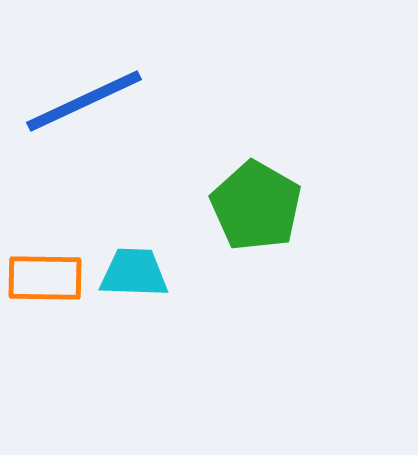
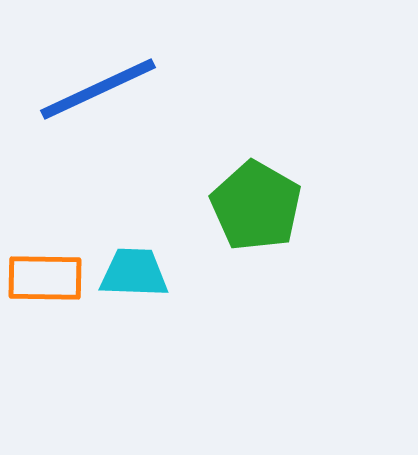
blue line: moved 14 px right, 12 px up
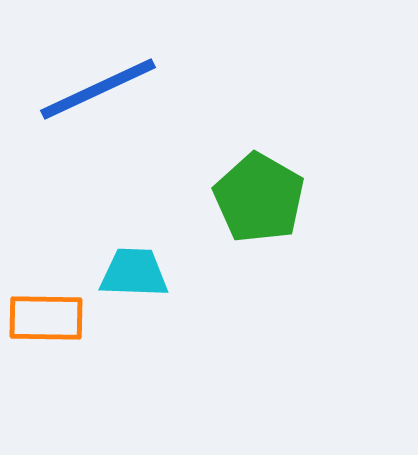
green pentagon: moved 3 px right, 8 px up
orange rectangle: moved 1 px right, 40 px down
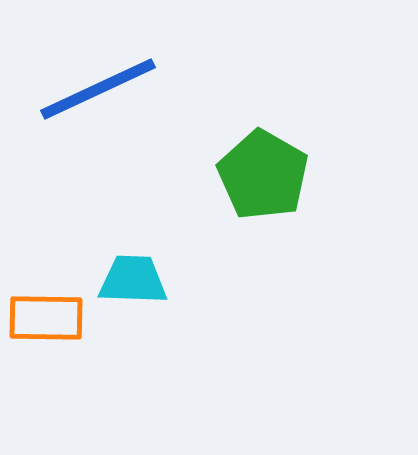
green pentagon: moved 4 px right, 23 px up
cyan trapezoid: moved 1 px left, 7 px down
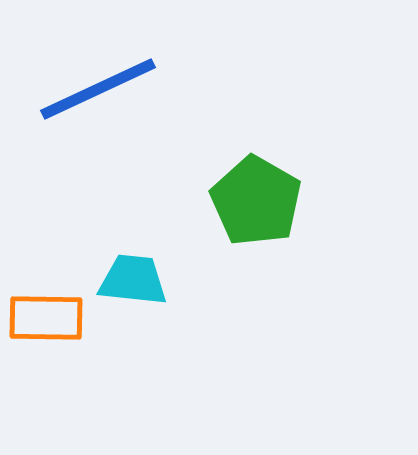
green pentagon: moved 7 px left, 26 px down
cyan trapezoid: rotated 4 degrees clockwise
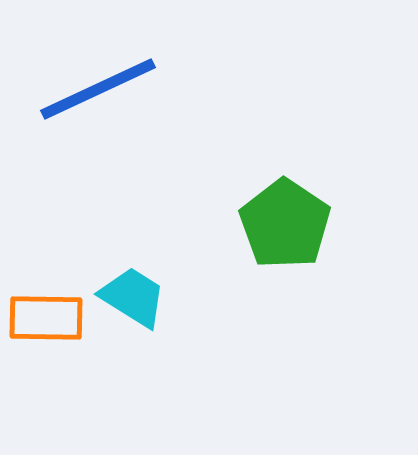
green pentagon: moved 29 px right, 23 px down; rotated 4 degrees clockwise
cyan trapezoid: moved 17 px down; rotated 26 degrees clockwise
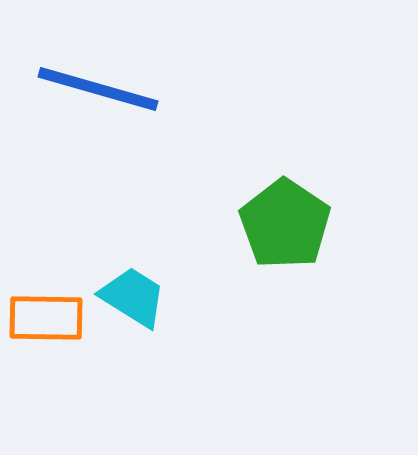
blue line: rotated 41 degrees clockwise
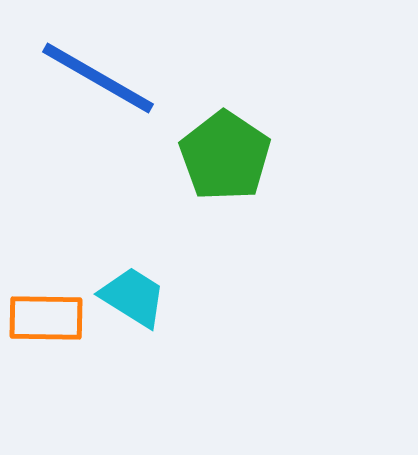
blue line: moved 11 px up; rotated 14 degrees clockwise
green pentagon: moved 60 px left, 68 px up
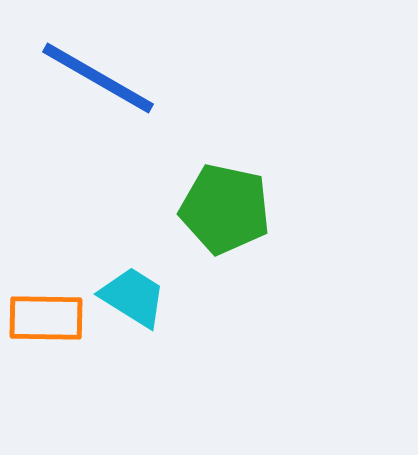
green pentagon: moved 53 px down; rotated 22 degrees counterclockwise
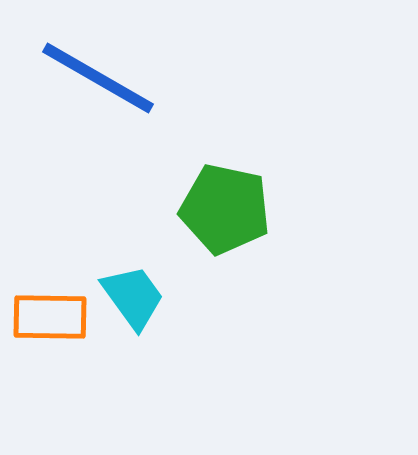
cyan trapezoid: rotated 22 degrees clockwise
orange rectangle: moved 4 px right, 1 px up
